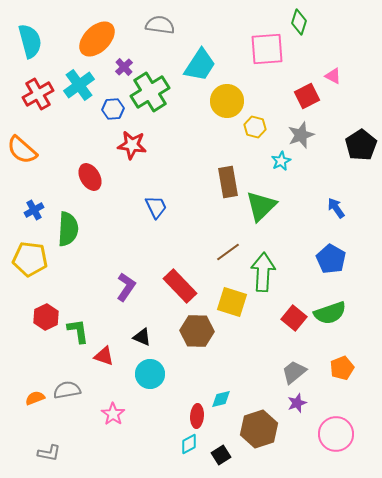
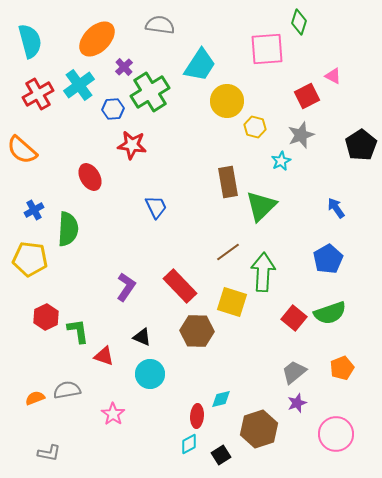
blue pentagon at (331, 259): moved 3 px left; rotated 12 degrees clockwise
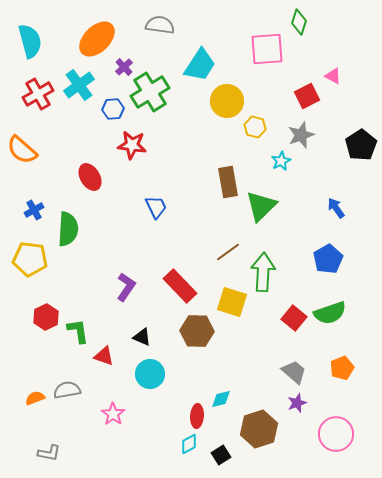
gray trapezoid at (294, 372): rotated 80 degrees clockwise
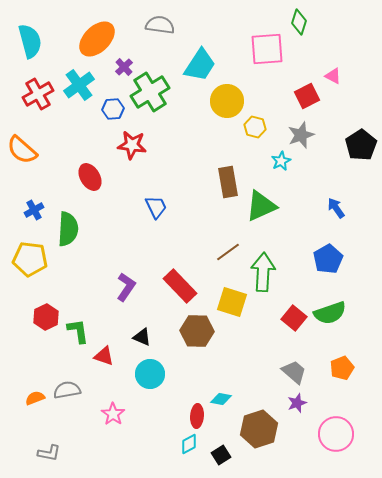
green triangle at (261, 206): rotated 20 degrees clockwise
cyan diamond at (221, 399): rotated 25 degrees clockwise
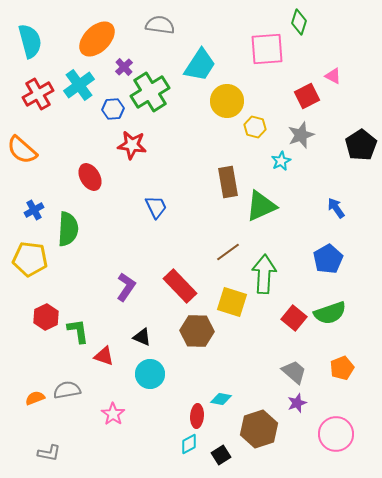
green arrow at (263, 272): moved 1 px right, 2 px down
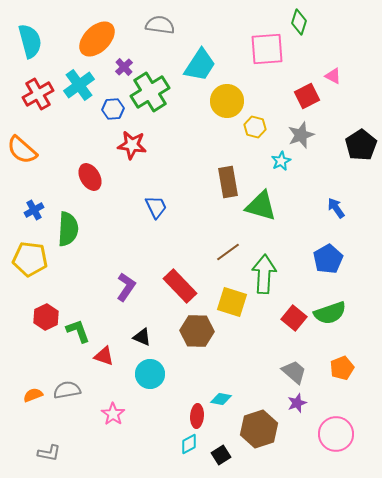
green triangle at (261, 206): rotated 40 degrees clockwise
green L-shape at (78, 331): rotated 12 degrees counterclockwise
orange semicircle at (35, 398): moved 2 px left, 3 px up
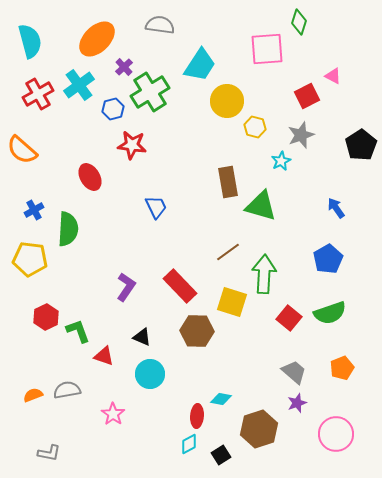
blue hexagon at (113, 109): rotated 10 degrees counterclockwise
red square at (294, 318): moved 5 px left
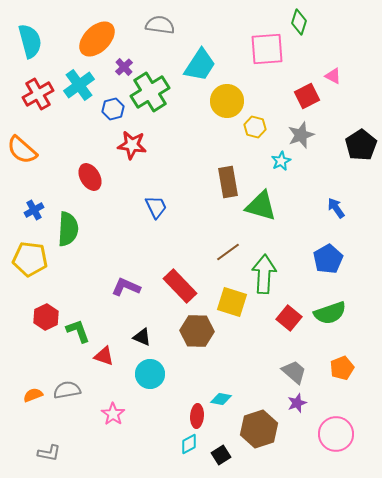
purple L-shape at (126, 287): rotated 100 degrees counterclockwise
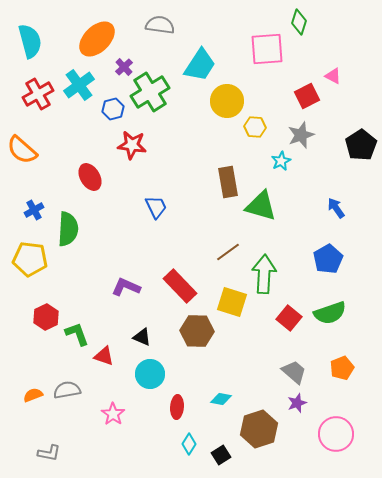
yellow hexagon at (255, 127): rotated 10 degrees counterclockwise
green L-shape at (78, 331): moved 1 px left, 3 px down
red ellipse at (197, 416): moved 20 px left, 9 px up
cyan diamond at (189, 444): rotated 30 degrees counterclockwise
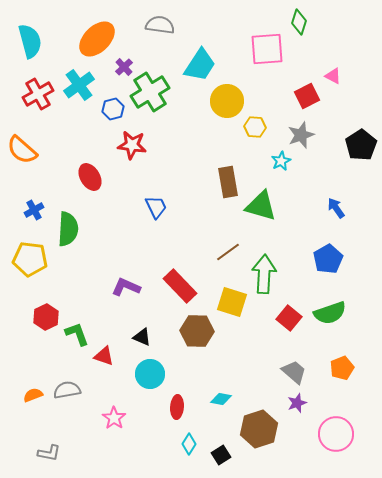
pink star at (113, 414): moved 1 px right, 4 px down
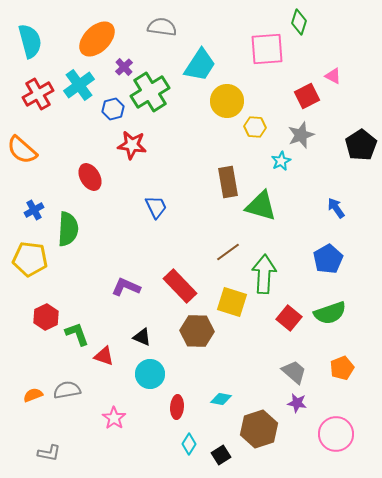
gray semicircle at (160, 25): moved 2 px right, 2 px down
purple star at (297, 403): rotated 30 degrees clockwise
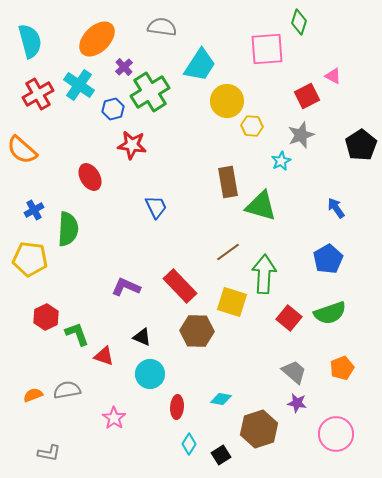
cyan cross at (79, 85): rotated 20 degrees counterclockwise
yellow hexagon at (255, 127): moved 3 px left, 1 px up
